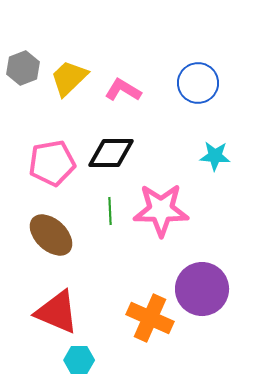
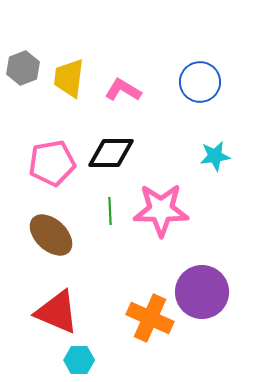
yellow trapezoid: rotated 39 degrees counterclockwise
blue circle: moved 2 px right, 1 px up
cyan star: rotated 12 degrees counterclockwise
purple circle: moved 3 px down
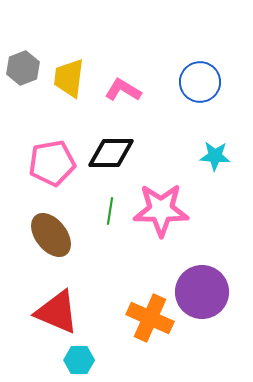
cyan star: rotated 12 degrees clockwise
green line: rotated 12 degrees clockwise
brown ellipse: rotated 9 degrees clockwise
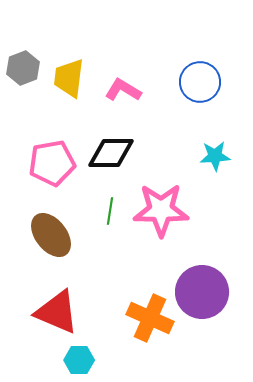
cyan star: rotated 8 degrees counterclockwise
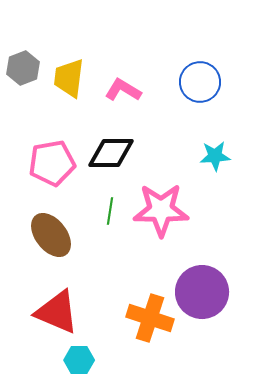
orange cross: rotated 6 degrees counterclockwise
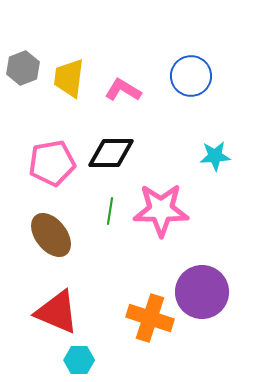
blue circle: moved 9 px left, 6 px up
